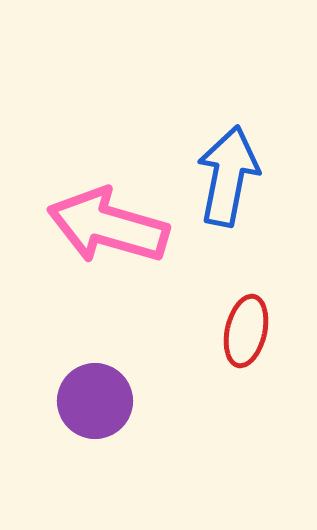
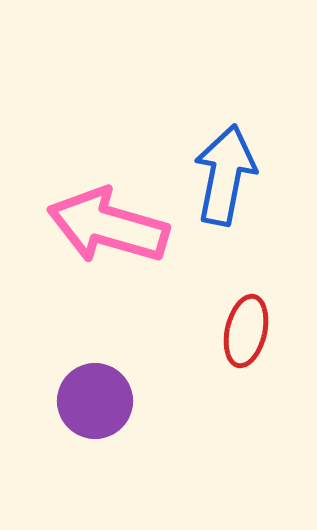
blue arrow: moved 3 px left, 1 px up
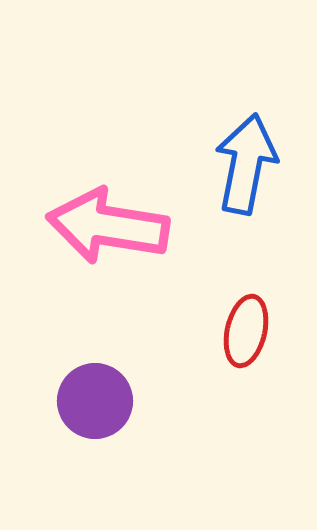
blue arrow: moved 21 px right, 11 px up
pink arrow: rotated 7 degrees counterclockwise
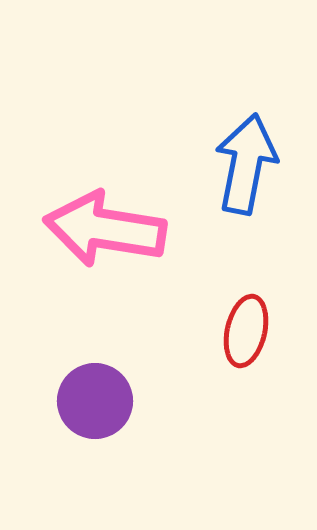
pink arrow: moved 3 px left, 3 px down
